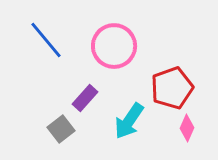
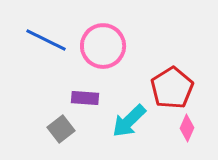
blue line: rotated 24 degrees counterclockwise
pink circle: moved 11 px left
red pentagon: rotated 12 degrees counterclockwise
purple rectangle: rotated 52 degrees clockwise
cyan arrow: rotated 12 degrees clockwise
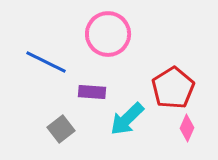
blue line: moved 22 px down
pink circle: moved 5 px right, 12 px up
red pentagon: moved 1 px right
purple rectangle: moved 7 px right, 6 px up
cyan arrow: moved 2 px left, 2 px up
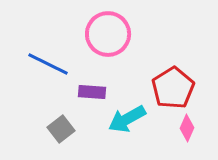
blue line: moved 2 px right, 2 px down
cyan arrow: rotated 15 degrees clockwise
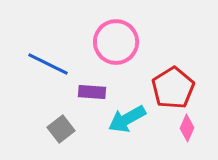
pink circle: moved 8 px right, 8 px down
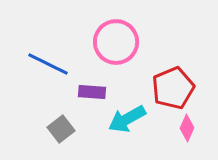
red pentagon: rotated 9 degrees clockwise
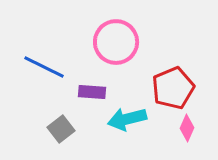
blue line: moved 4 px left, 3 px down
cyan arrow: rotated 15 degrees clockwise
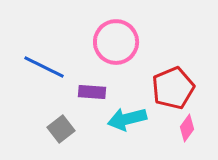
pink diamond: rotated 12 degrees clockwise
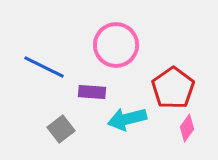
pink circle: moved 3 px down
red pentagon: rotated 12 degrees counterclockwise
